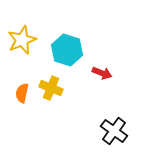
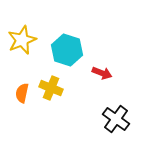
black cross: moved 2 px right, 12 px up
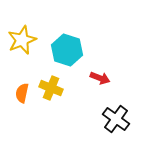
red arrow: moved 2 px left, 5 px down
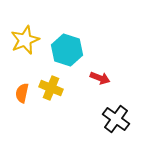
yellow star: moved 3 px right
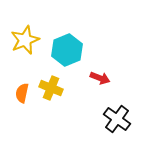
cyan hexagon: rotated 20 degrees clockwise
black cross: moved 1 px right
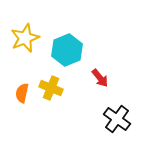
yellow star: moved 2 px up
red arrow: rotated 30 degrees clockwise
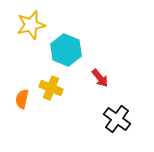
yellow star: moved 6 px right, 13 px up; rotated 8 degrees clockwise
cyan hexagon: moved 1 px left; rotated 16 degrees counterclockwise
orange semicircle: moved 6 px down
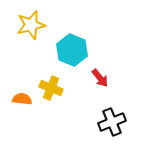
cyan hexagon: moved 6 px right
orange semicircle: rotated 84 degrees clockwise
black cross: moved 5 px left, 3 px down; rotated 32 degrees clockwise
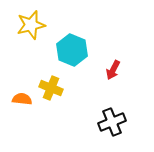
red arrow: moved 13 px right, 8 px up; rotated 66 degrees clockwise
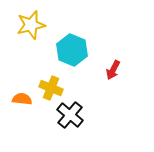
black cross: moved 42 px left, 7 px up; rotated 28 degrees counterclockwise
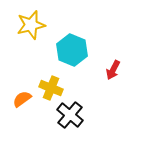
orange semicircle: rotated 42 degrees counterclockwise
